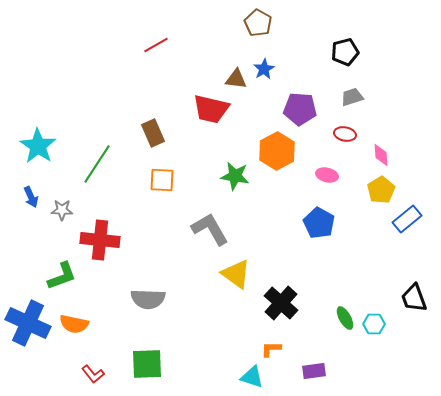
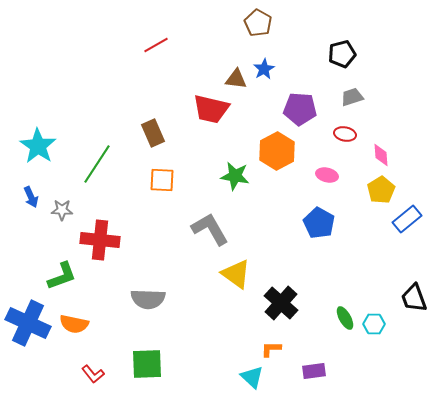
black pentagon: moved 3 px left, 2 px down
cyan triangle: rotated 25 degrees clockwise
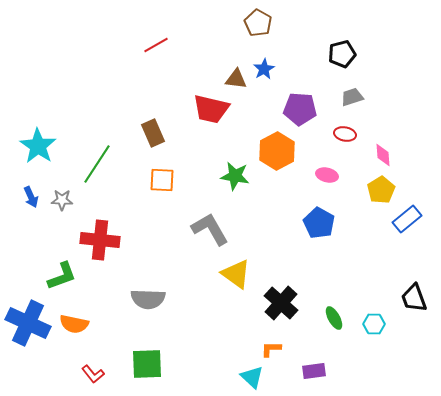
pink diamond: moved 2 px right
gray star: moved 10 px up
green ellipse: moved 11 px left
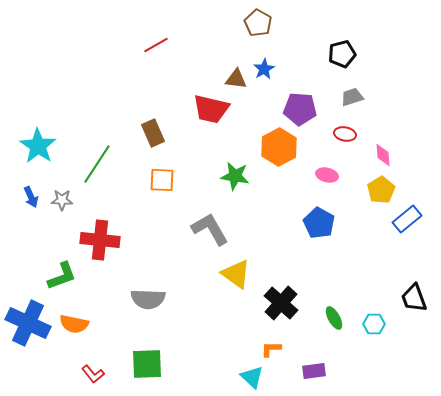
orange hexagon: moved 2 px right, 4 px up
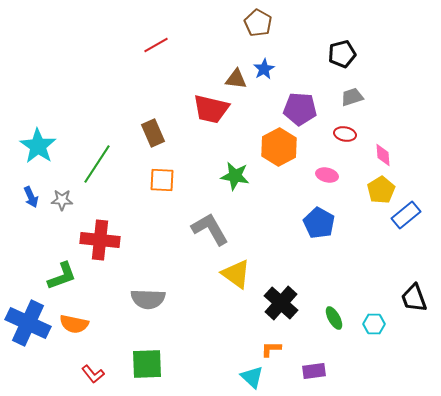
blue rectangle: moved 1 px left, 4 px up
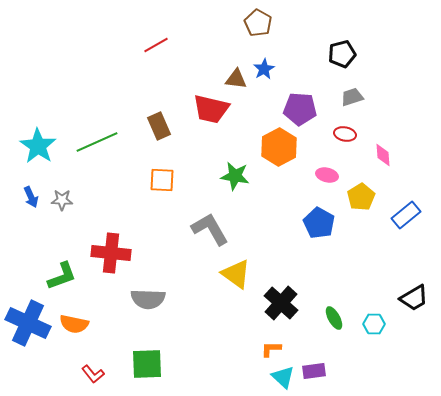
brown rectangle: moved 6 px right, 7 px up
green line: moved 22 px up; rotated 33 degrees clockwise
yellow pentagon: moved 20 px left, 7 px down
red cross: moved 11 px right, 13 px down
black trapezoid: rotated 100 degrees counterclockwise
cyan triangle: moved 31 px right
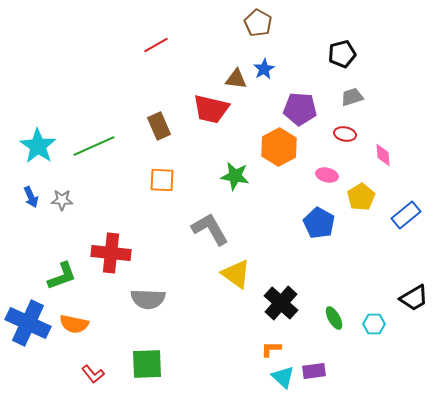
green line: moved 3 px left, 4 px down
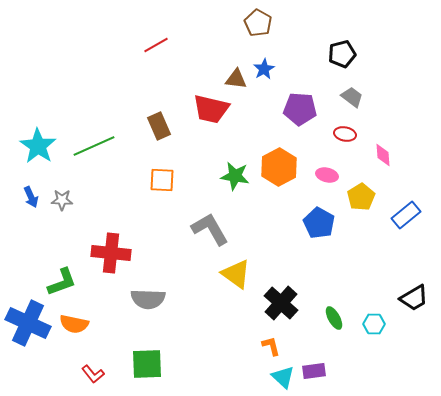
gray trapezoid: rotated 55 degrees clockwise
orange hexagon: moved 20 px down
green L-shape: moved 6 px down
orange L-shape: moved 3 px up; rotated 75 degrees clockwise
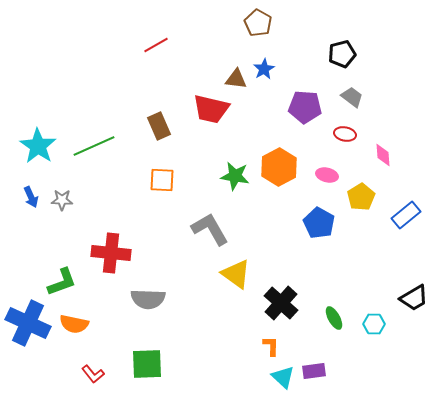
purple pentagon: moved 5 px right, 2 px up
orange L-shape: rotated 15 degrees clockwise
